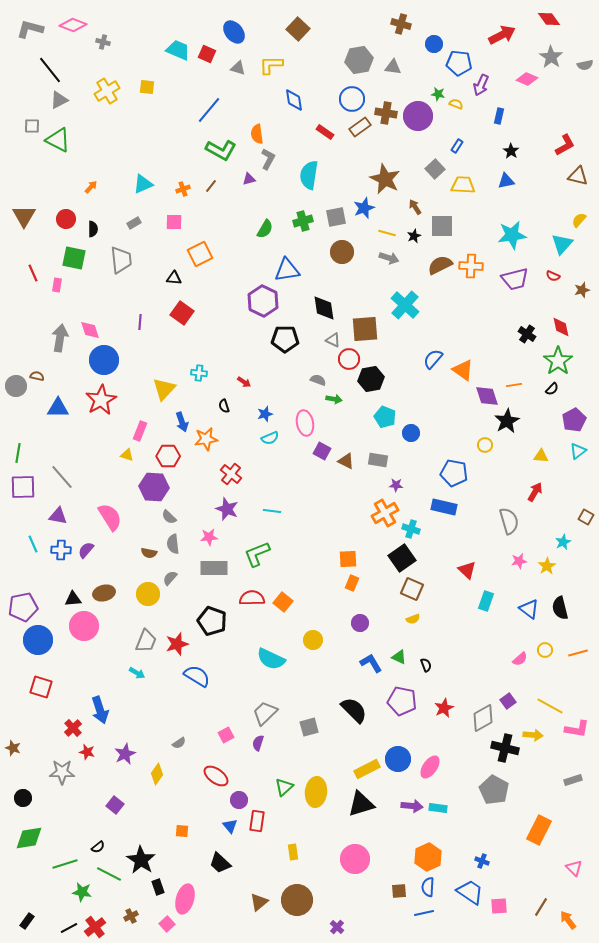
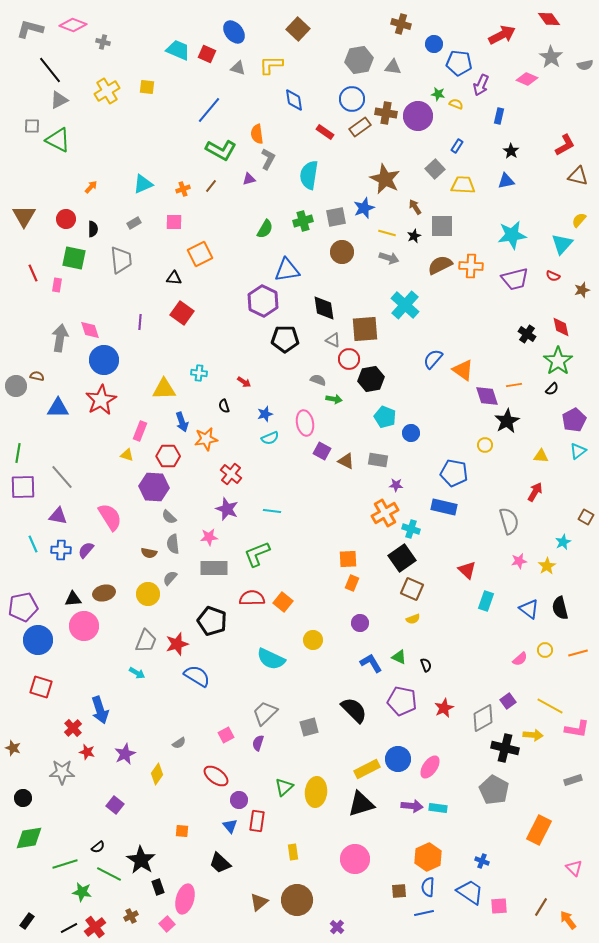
yellow triangle at (164, 389): rotated 45 degrees clockwise
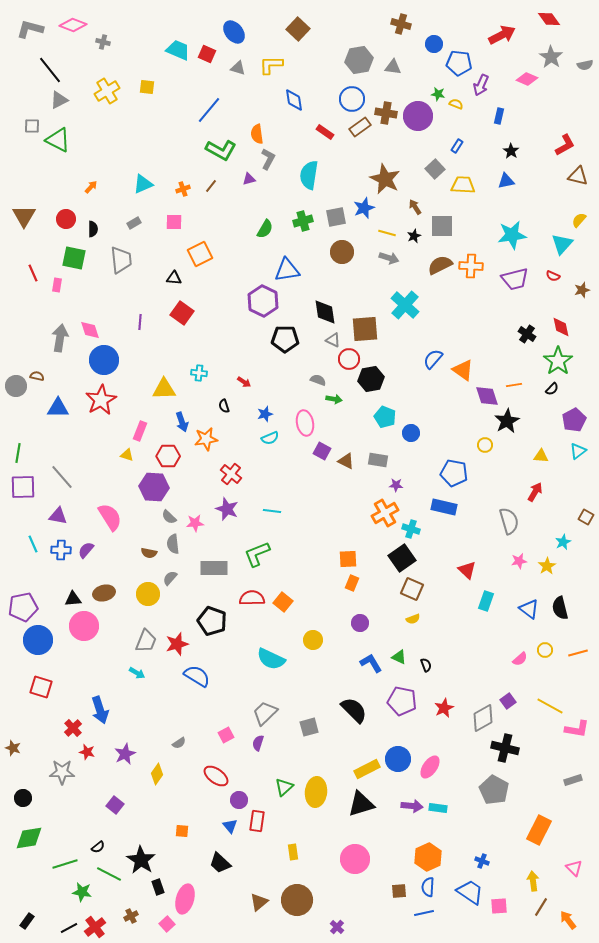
black diamond at (324, 308): moved 1 px right, 4 px down
pink star at (209, 537): moved 14 px left, 14 px up
yellow arrow at (533, 735): moved 146 px down; rotated 102 degrees counterclockwise
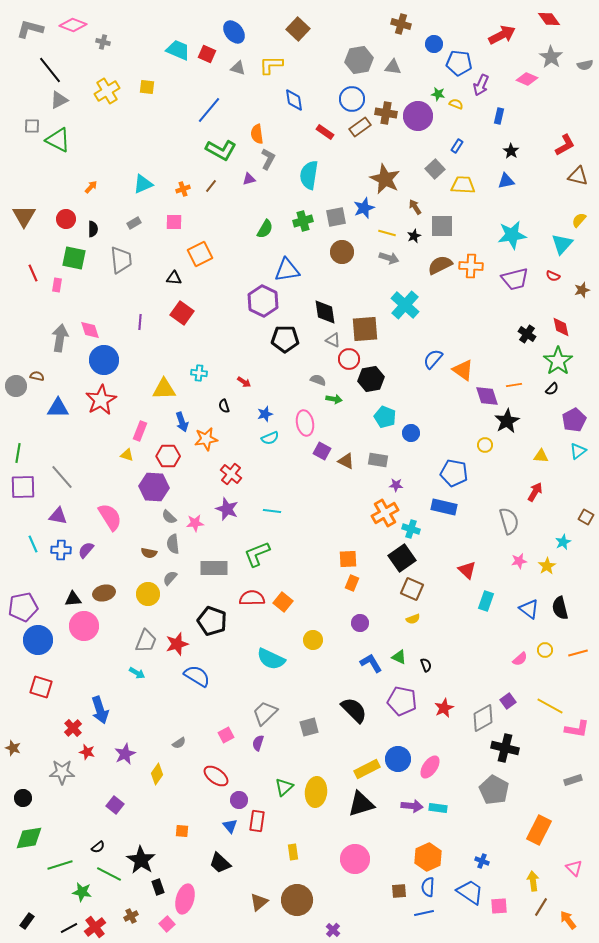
green line at (65, 864): moved 5 px left, 1 px down
purple cross at (337, 927): moved 4 px left, 3 px down
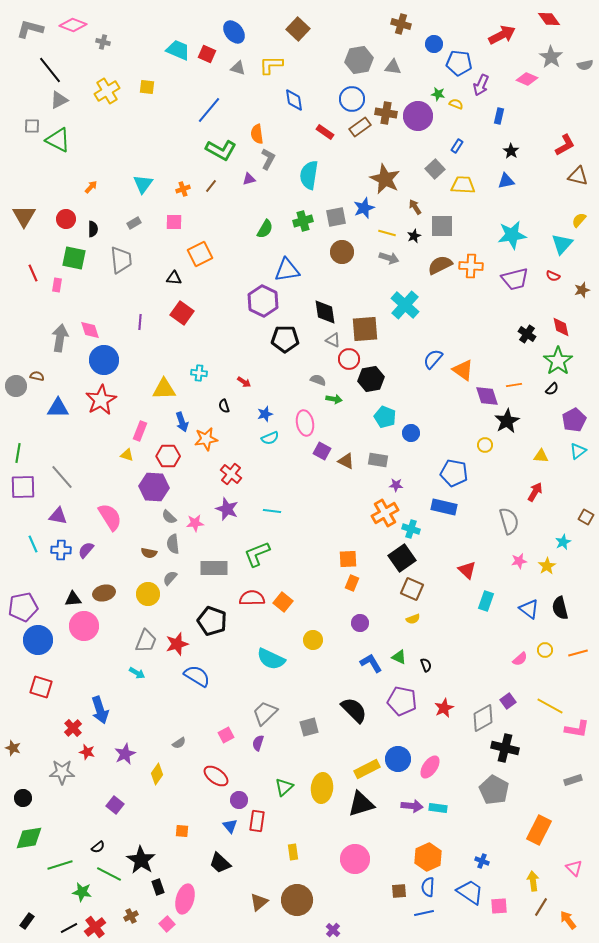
cyan triangle at (143, 184): rotated 30 degrees counterclockwise
yellow ellipse at (316, 792): moved 6 px right, 4 px up
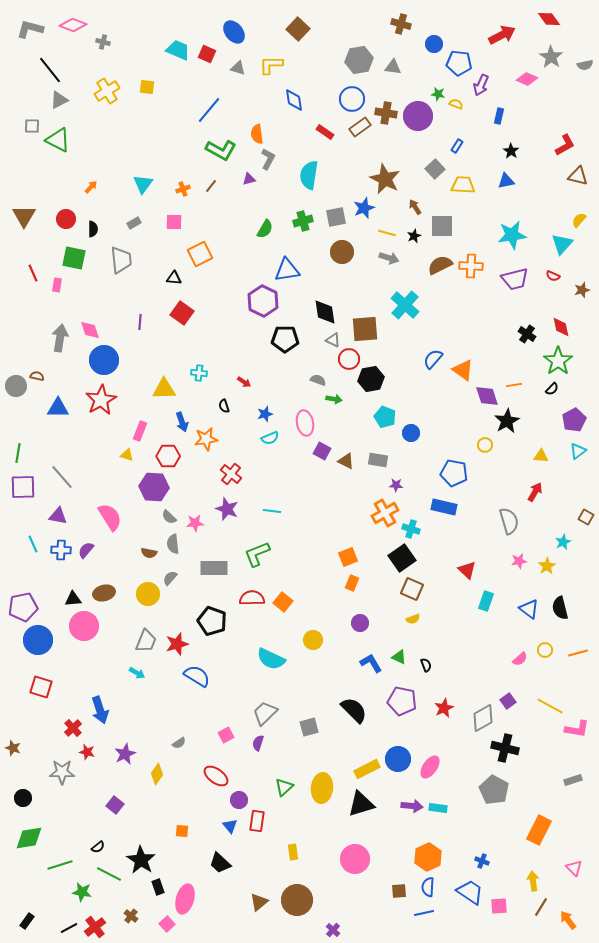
orange square at (348, 559): moved 2 px up; rotated 18 degrees counterclockwise
brown cross at (131, 916): rotated 24 degrees counterclockwise
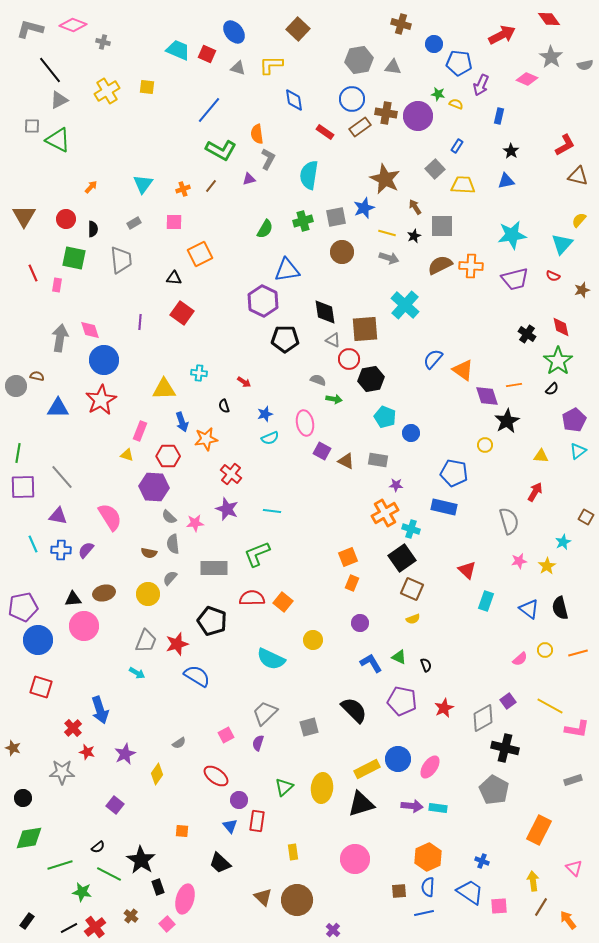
brown triangle at (259, 902): moved 4 px right, 5 px up; rotated 36 degrees counterclockwise
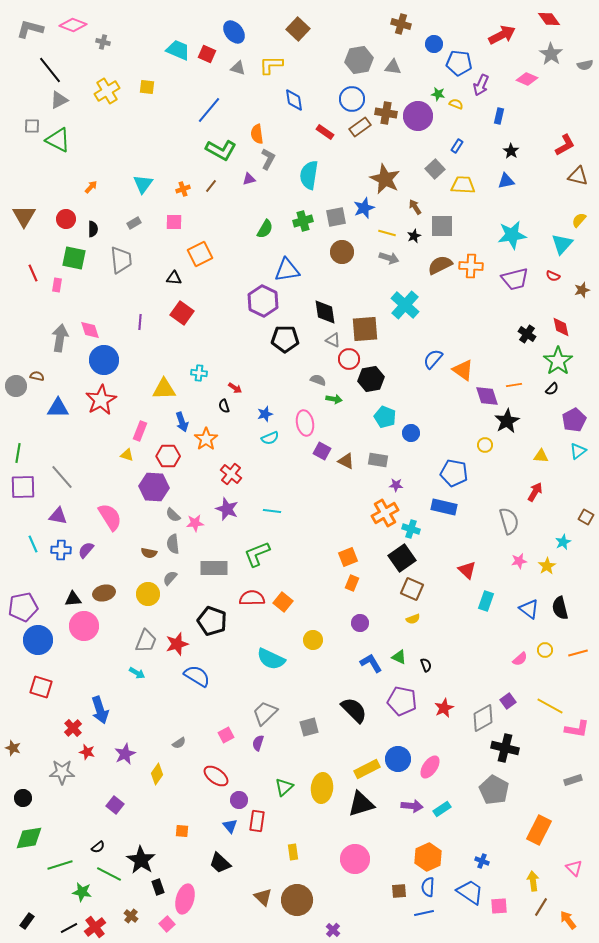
gray star at (551, 57): moved 3 px up
red arrow at (244, 382): moved 9 px left, 6 px down
orange star at (206, 439): rotated 25 degrees counterclockwise
gray semicircle at (169, 517): moved 4 px right, 2 px up
cyan rectangle at (438, 808): moved 4 px right, 1 px down; rotated 42 degrees counterclockwise
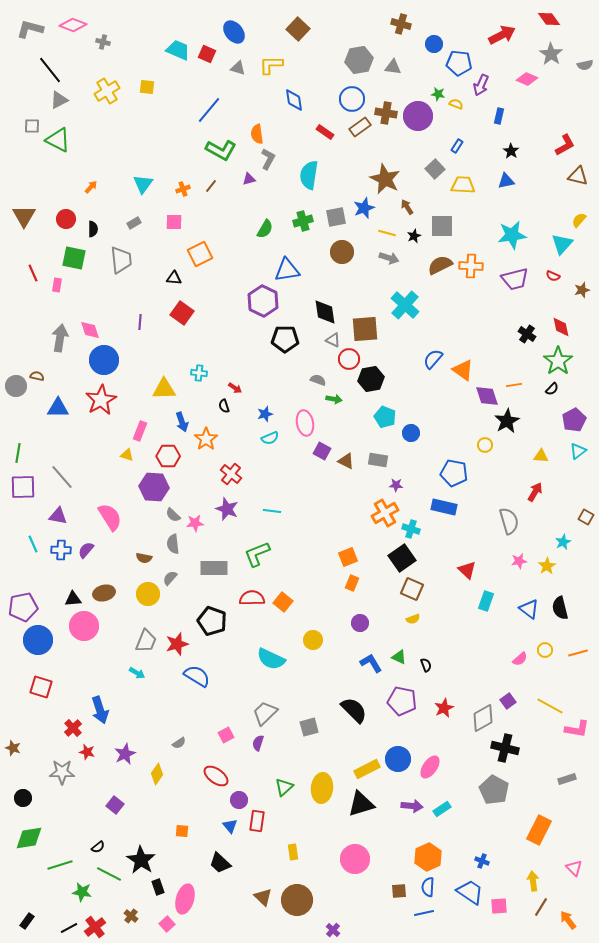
brown arrow at (415, 207): moved 8 px left
brown semicircle at (149, 553): moved 5 px left, 5 px down
gray rectangle at (573, 780): moved 6 px left, 1 px up
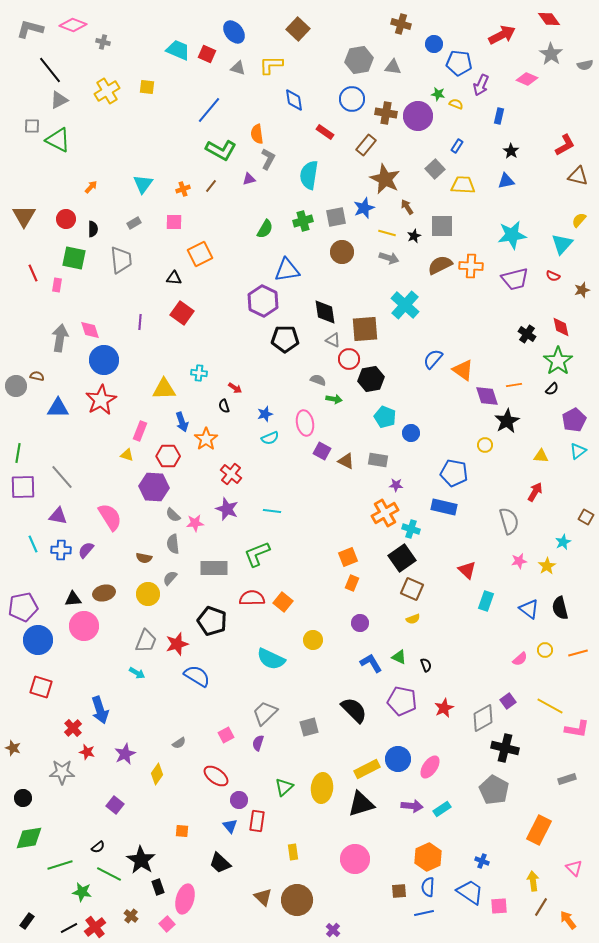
brown rectangle at (360, 127): moved 6 px right, 18 px down; rotated 15 degrees counterclockwise
